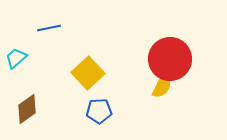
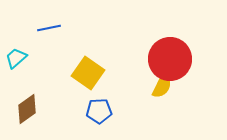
yellow square: rotated 12 degrees counterclockwise
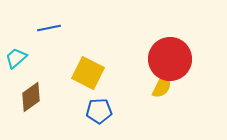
yellow square: rotated 8 degrees counterclockwise
brown diamond: moved 4 px right, 12 px up
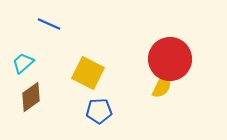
blue line: moved 4 px up; rotated 35 degrees clockwise
cyan trapezoid: moved 7 px right, 5 px down
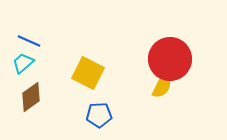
blue line: moved 20 px left, 17 px down
blue pentagon: moved 4 px down
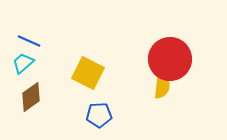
yellow semicircle: rotated 20 degrees counterclockwise
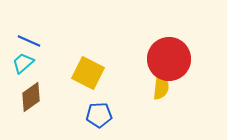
red circle: moved 1 px left
yellow semicircle: moved 1 px left, 1 px down
